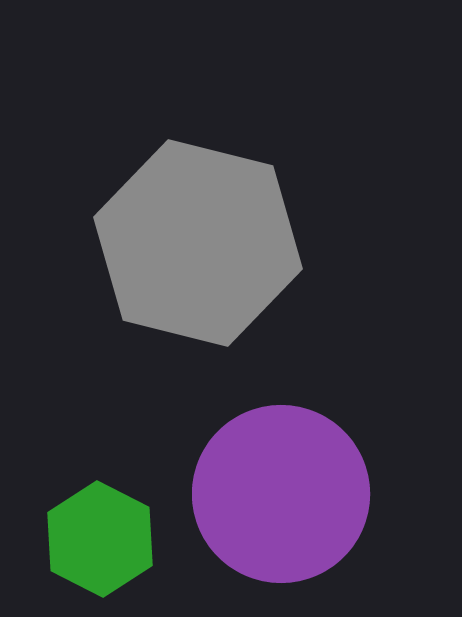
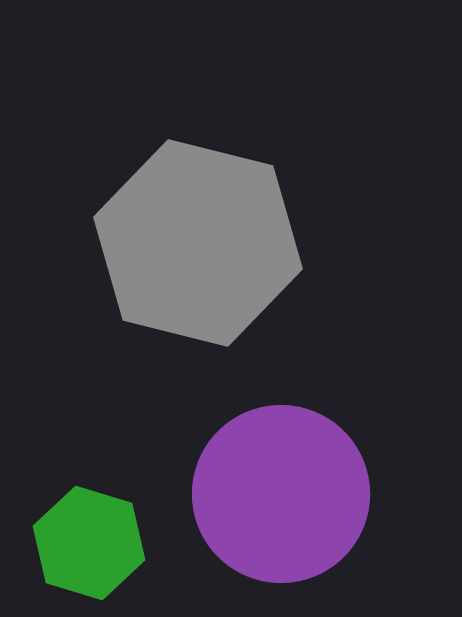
green hexagon: moved 11 px left, 4 px down; rotated 10 degrees counterclockwise
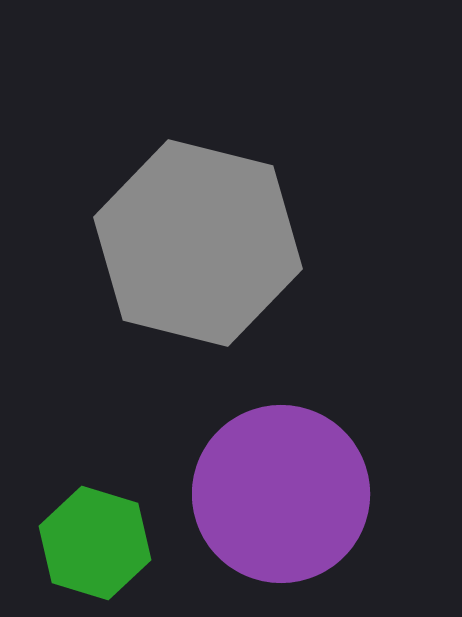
green hexagon: moved 6 px right
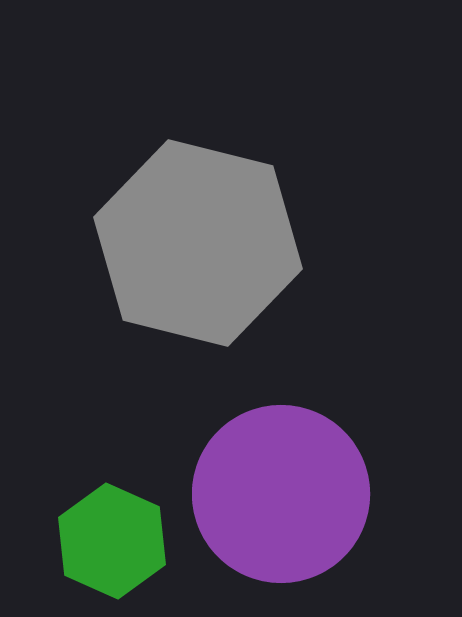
green hexagon: moved 17 px right, 2 px up; rotated 7 degrees clockwise
